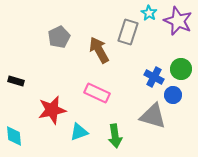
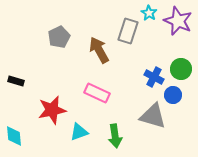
gray rectangle: moved 1 px up
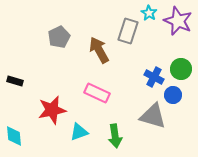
black rectangle: moved 1 px left
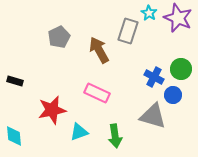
purple star: moved 3 px up
